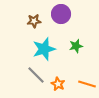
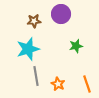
cyan star: moved 16 px left
gray line: moved 1 px down; rotated 36 degrees clockwise
orange line: rotated 54 degrees clockwise
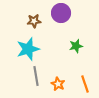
purple circle: moved 1 px up
orange line: moved 2 px left
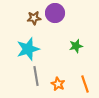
purple circle: moved 6 px left
brown star: moved 3 px up
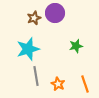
brown star: rotated 16 degrees counterclockwise
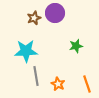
cyan star: moved 2 px left, 2 px down; rotated 15 degrees clockwise
orange line: moved 2 px right
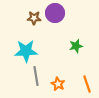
brown star: rotated 24 degrees clockwise
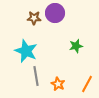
cyan star: rotated 25 degrees clockwise
orange line: rotated 48 degrees clockwise
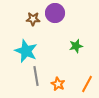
brown star: moved 1 px left, 1 px down
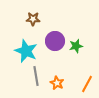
purple circle: moved 28 px down
orange star: moved 1 px left, 1 px up
